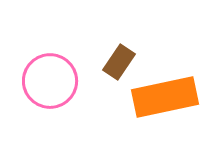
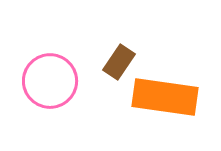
orange rectangle: rotated 20 degrees clockwise
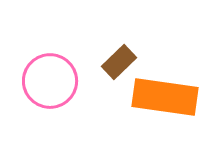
brown rectangle: rotated 12 degrees clockwise
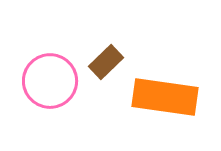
brown rectangle: moved 13 px left
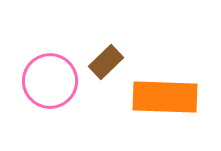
orange rectangle: rotated 6 degrees counterclockwise
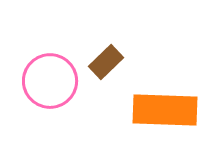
orange rectangle: moved 13 px down
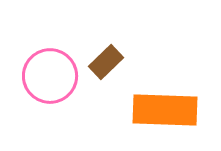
pink circle: moved 5 px up
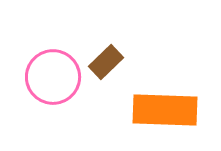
pink circle: moved 3 px right, 1 px down
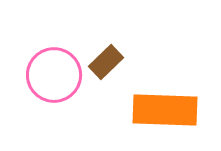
pink circle: moved 1 px right, 2 px up
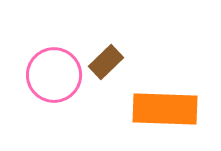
orange rectangle: moved 1 px up
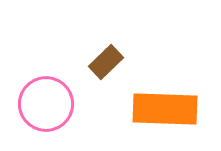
pink circle: moved 8 px left, 29 px down
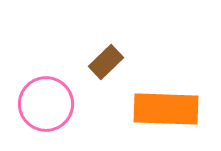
orange rectangle: moved 1 px right
